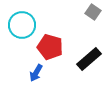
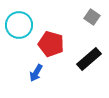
gray square: moved 1 px left, 5 px down
cyan circle: moved 3 px left
red pentagon: moved 1 px right, 3 px up
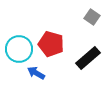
cyan circle: moved 24 px down
black rectangle: moved 1 px left, 1 px up
blue arrow: rotated 90 degrees clockwise
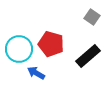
black rectangle: moved 2 px up
